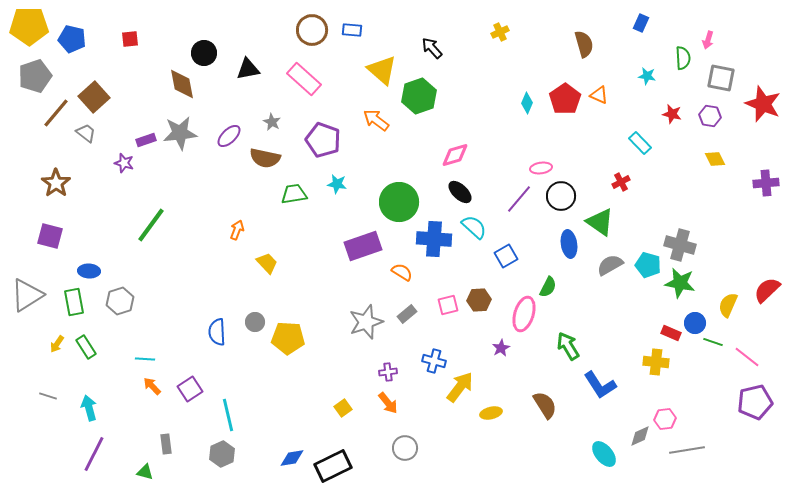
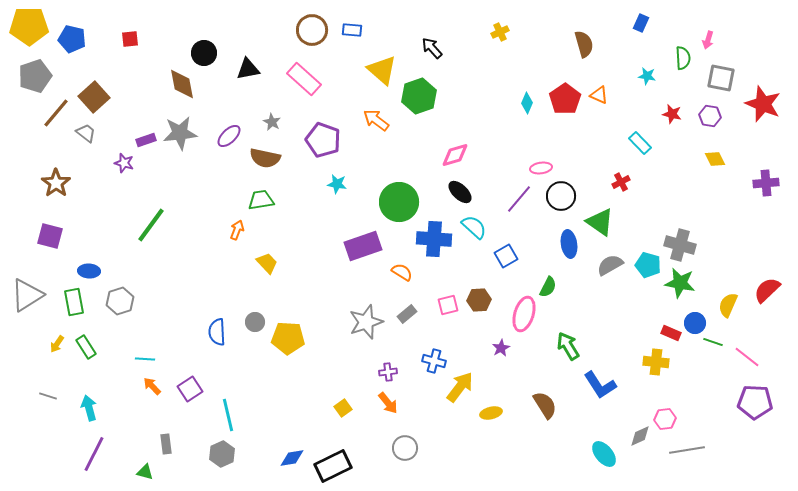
green trapezoid at (294, 194): moved 33 px left, 6 px down
purple pentagon at (755, 402): rotated 16 degrees clockwise
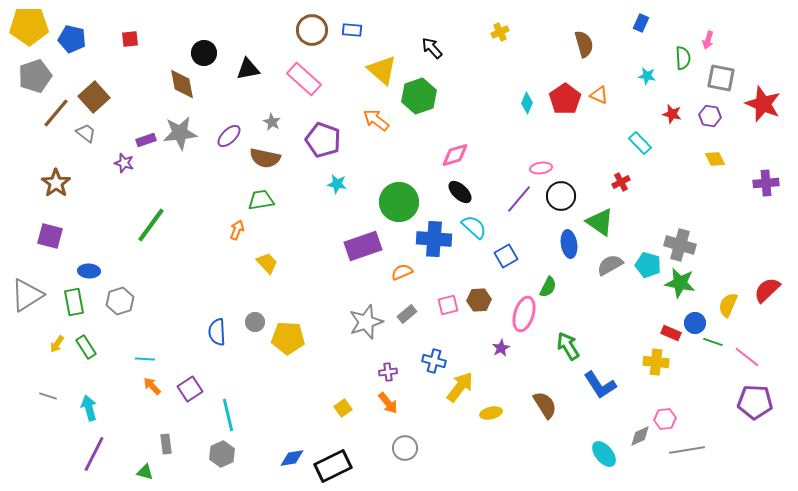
orange semicircle at (402, 272): rotated 55 degrees counterclockwise
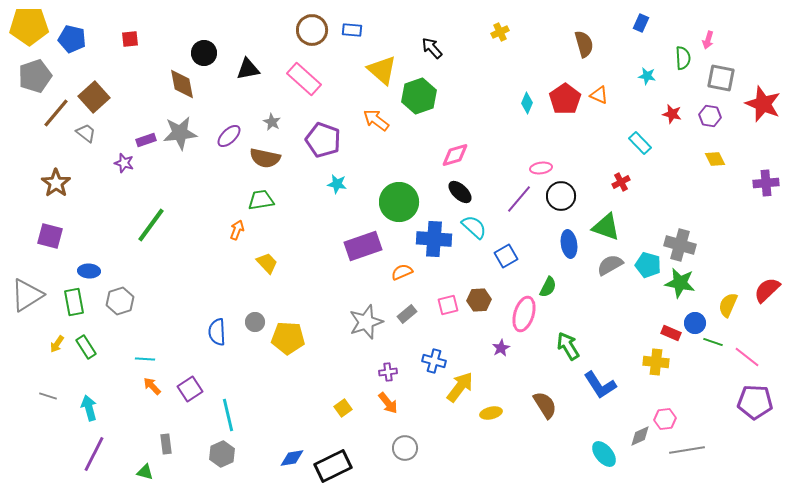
green triangle at (600, 222): moved 6 px right, 5 px down; rotated 16 degrees counterclockwise
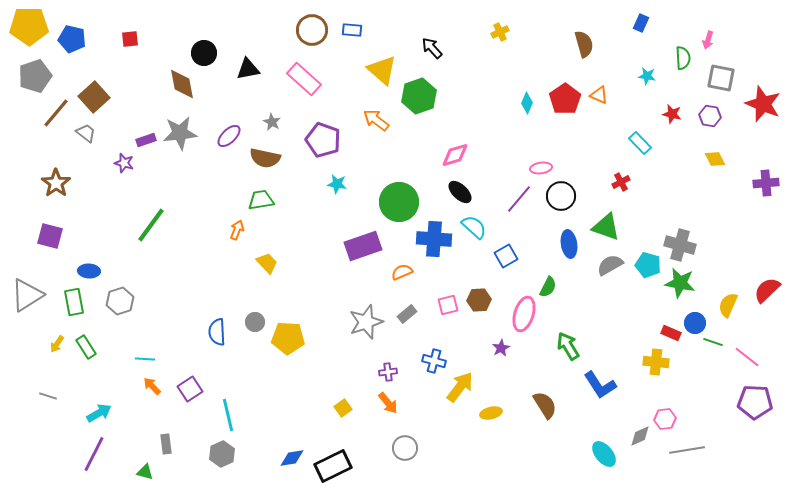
cyan arrow at (89, 408): moved 10 px right, 5 px down; rotated 75 degrees clockwise
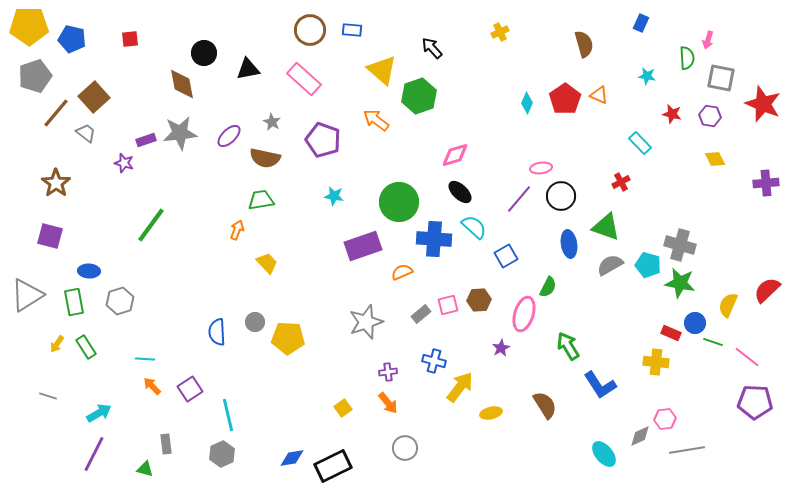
brown circle at (312, 30): moved 2 px left
green semicircle at (683, 58): moved 4 px right
cyan star at (337, 184): moved 3 px left, 12 px down
gray rectangle at (407, 314): moved 14 px right
green triangle at (145, 472): moved 3 px up
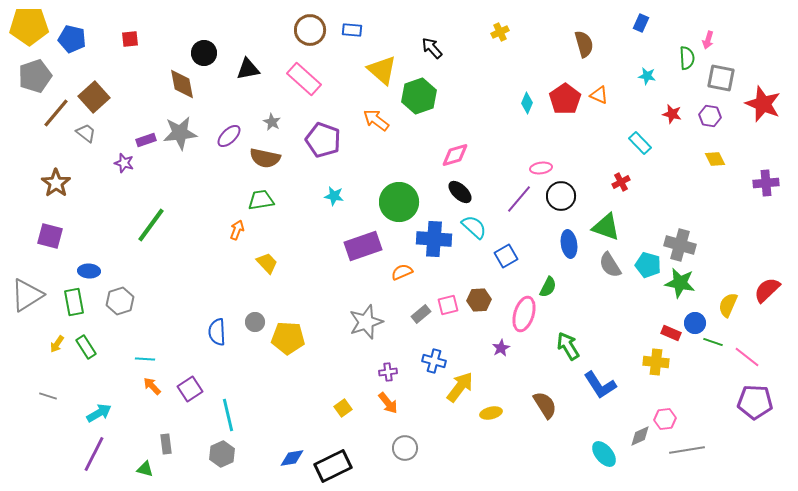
gray semicircle at (610, 265): rotated 92 degrees counterclockwise
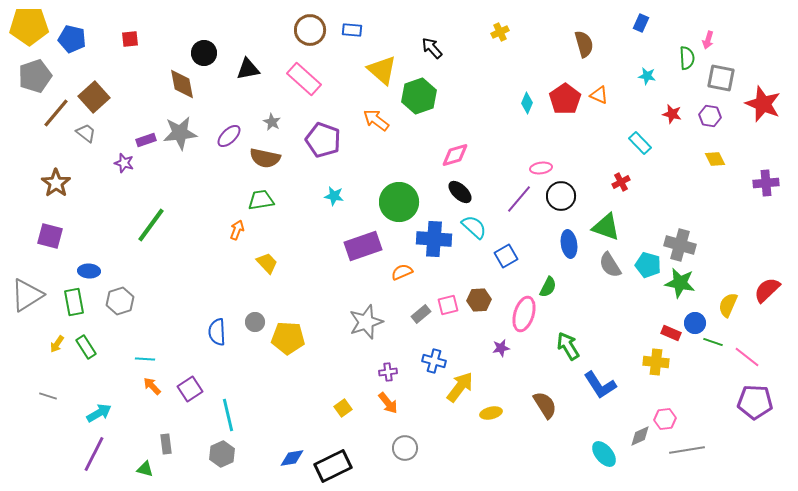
purple star at (501, 348): rotated 18 degrees clockwise
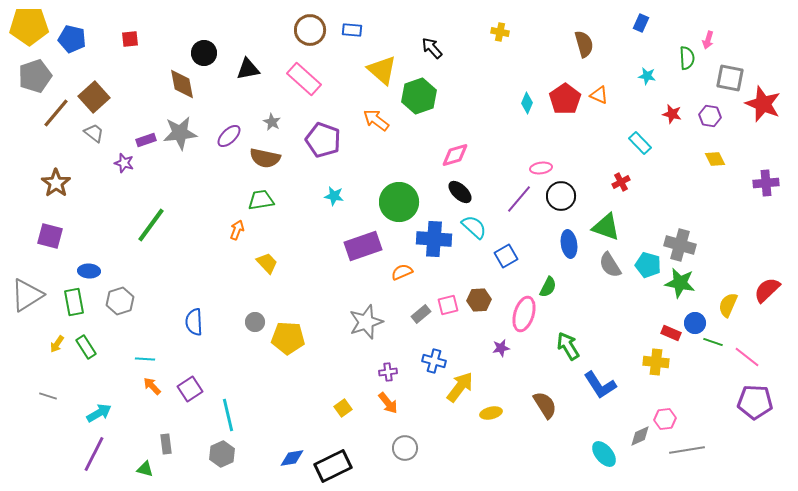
yellow cross at (500, 32): rotated 36 degrees clockwise
gray square at (721, 78): moved 9 px right
gray trapezoid at (86, 133): moved 8 px right
blue semicircle at (217, 332): moved 23 px left, 10 px up
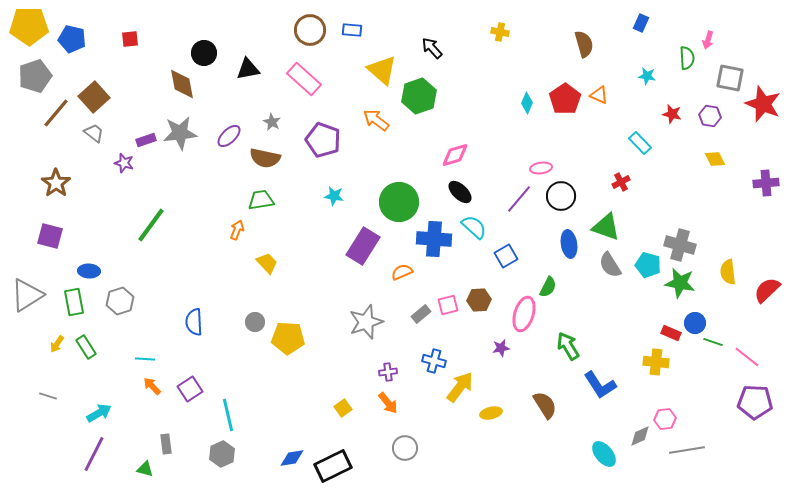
purple rectangle at (363, 246): rotated 39 degrees counterclockwise
yellow semicircle at (728, 305): moved 33 px up; rotated 30 degrees counterclockwise
